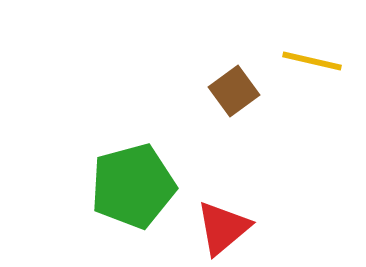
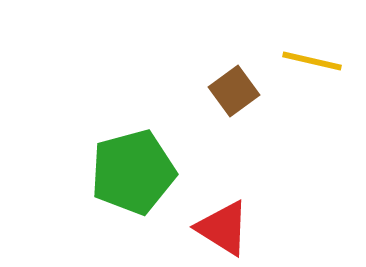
green pentagon: moved 14 px up
red triangle: rotated 48 degrees counterclockwise
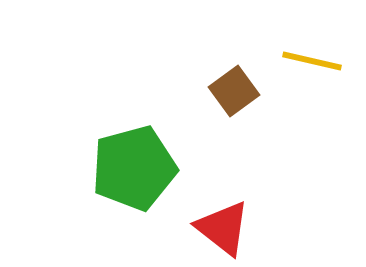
green pentagon: moved 1 px right, 4 px up
red triangle: rotated 6 degrees clockwise
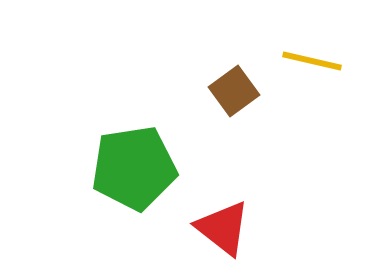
green pentagon: rotated 6 degrees clockwise
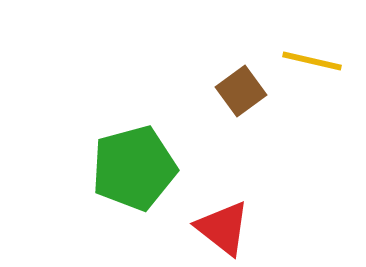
brown square: moved 7 px right
green pentagon: rotated 6 degrees counterclockwise
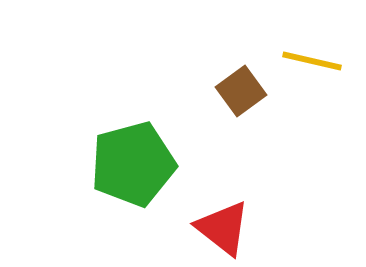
green pentagon: moved 1 px left, 4 px up
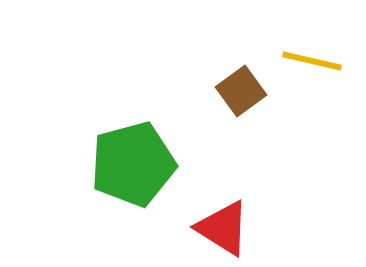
red triangle: rotated 6 degrees counterclockwise
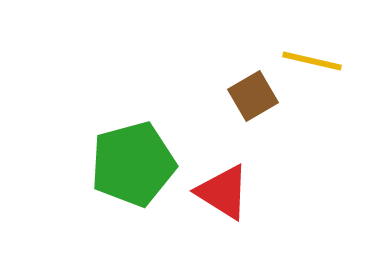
brown square: moved 12 px right, 5 px down; rotated 6 degrees clockwise
red triangle: moved 36 px up
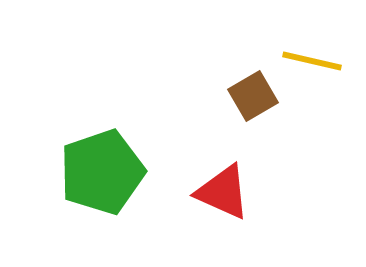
green pentagon: moved 31 px left, 8 px down; rotated 4 degrees counterclockwise
red triangle: rotated 8 degrees counterclockwise
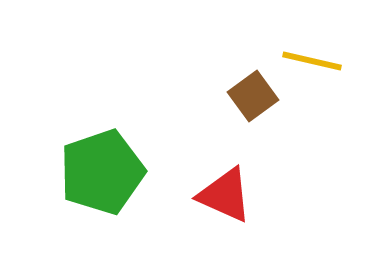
brown square: rotated 6 degrees counterclockwise
red triangle: moved 2 px right, 3 px down
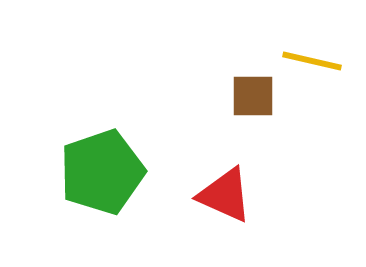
brown square: rotated 36 degrees clockwise
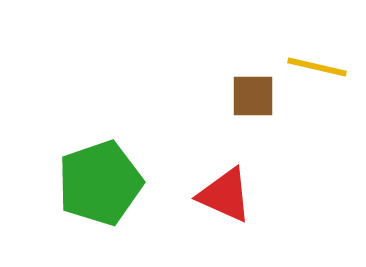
yellow line: moved 5 px right, 6 px down
green pentagon: moved 2 px left, 11 px down
